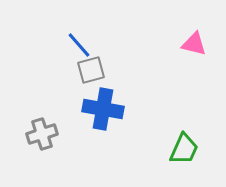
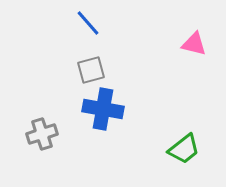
blue line: moved 9 px right, 22 px up
green trapezoid: rotated 28 degrees clockwise
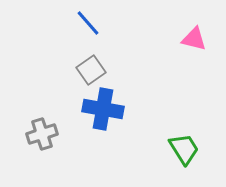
pink triangle: moved 5 px up
gray square: rotated 20 degrees counterclockwise
green trapezoid: rotated 84 degrees counterclockwise
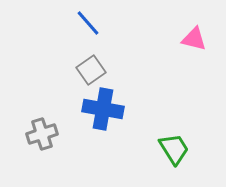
green trapezoid: moved 10 px left
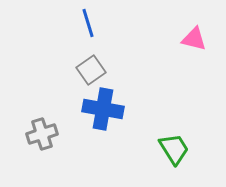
blue line: rotated 24 degrees clockwise
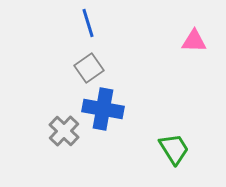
pink triangle: moved 2 px down; rotated 12 degrees counterclockwise
gray square: moved 2 px left, 2 px up
gray cross: moved 22 px right, 3 px up; rotated 28 degrees counterclockwise
